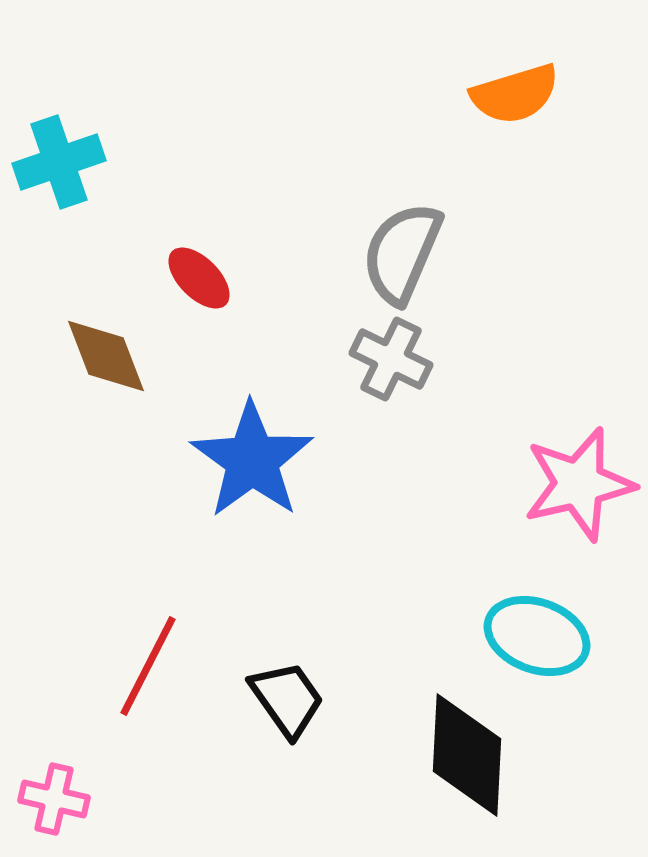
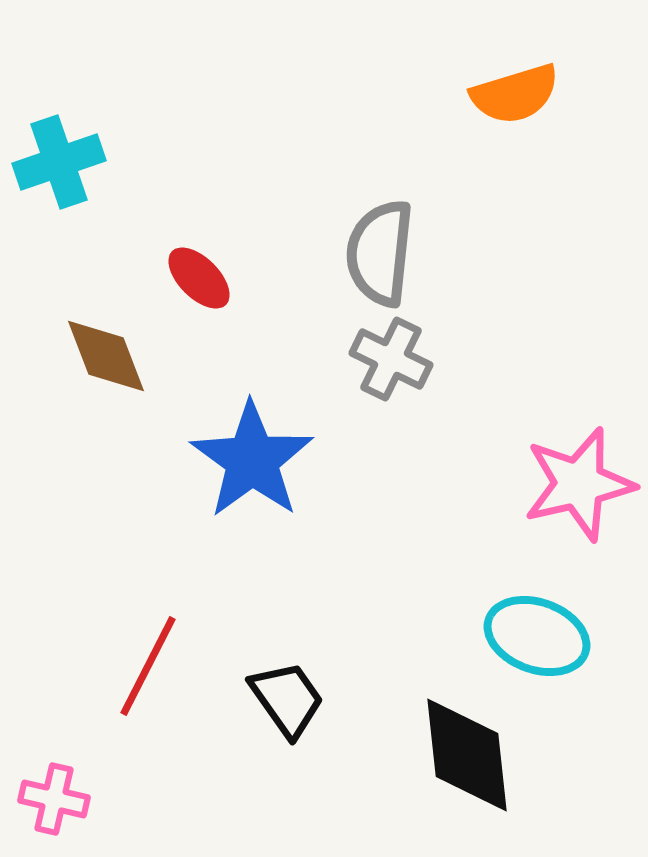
gray semicircle: moved 22 px left; rotated 17 degrees counterclockwise
black diamond: rotated 9 degrees counterclockwise
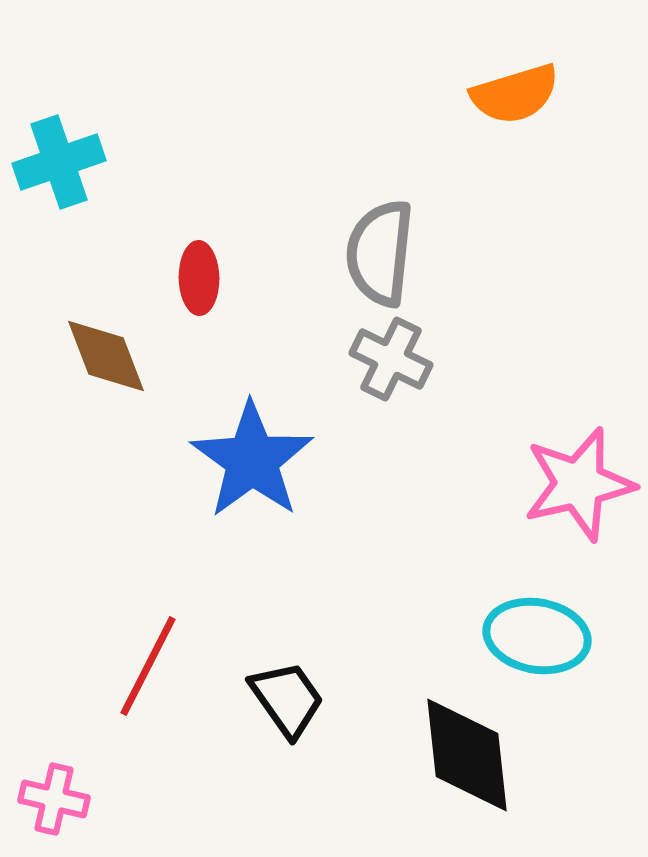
red ellipse: rotated 44 degrees clockwise
cyan ellipse: rotated 10 degrees counterclockwise
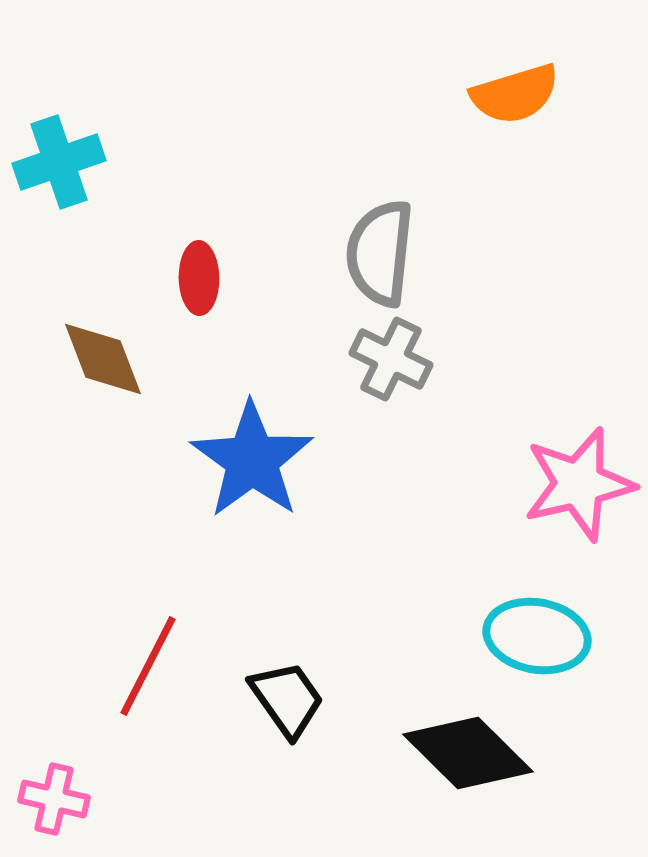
brown diamond: moved 3 px left, 3 px down
black diamond: moved 1 px right, 2 px up; rotated 39 degrees counterclockwise
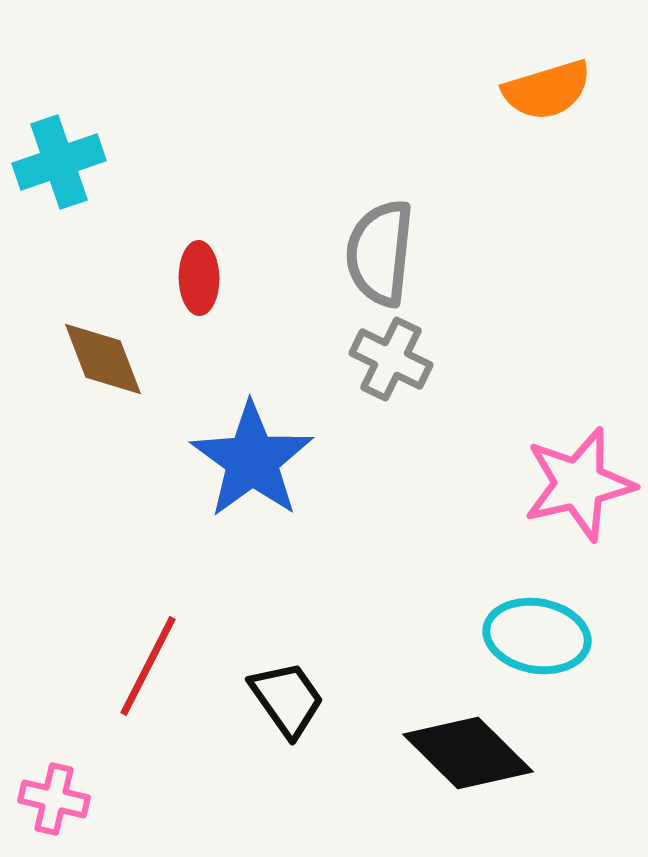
orange semicircle: moved 32 px right, 4 px up
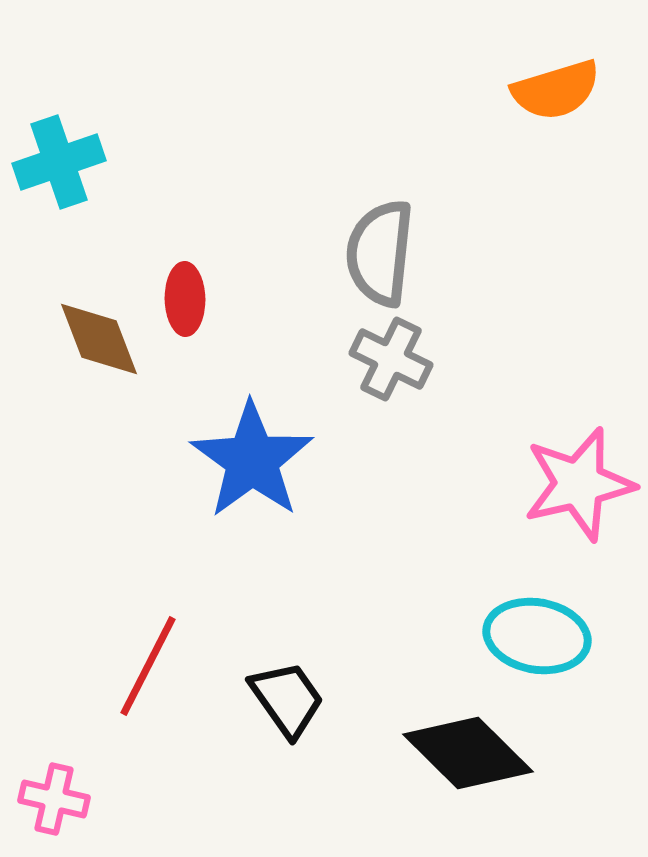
orange semicircle: moved 9 px right
red ellipse: moved 14 px left, 21 px down
brown diamond: moved 4 px left, 20 px up
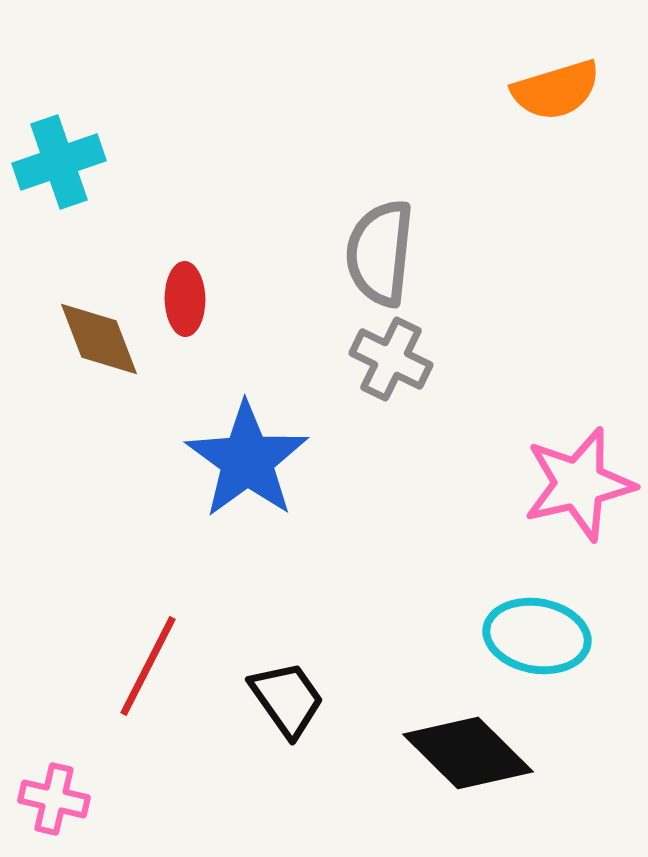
blue star: moved 5 px left
